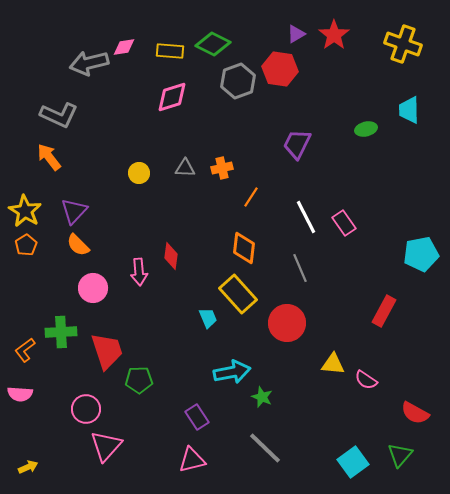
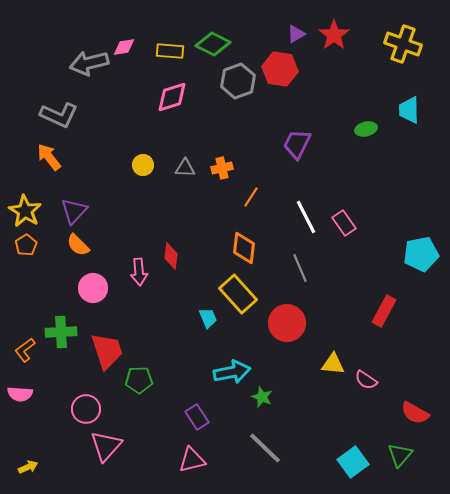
yellow circle at (139, 173): moved 4 px right, 8 px up
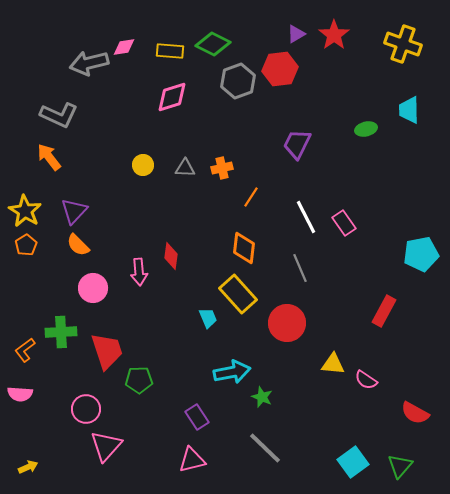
red hexagon at (280, 69): rotated 16 degrees counterclockwise
green triangle at (400, 455): moved 11 px down
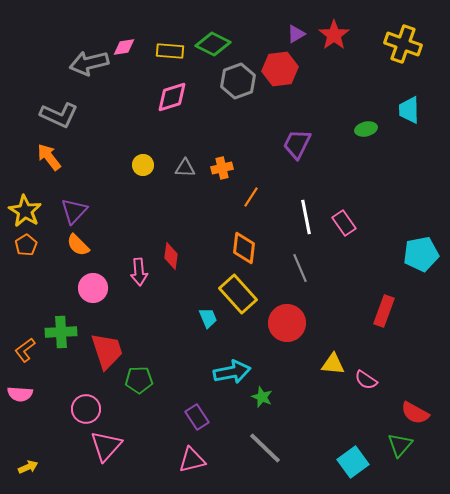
white line at (306, 217): rotated 16 degrees clockwise
red rectangle at (384, 311): rotated 8 degrees counterclockwise
green triangle at (400, 466): moved 21 px up
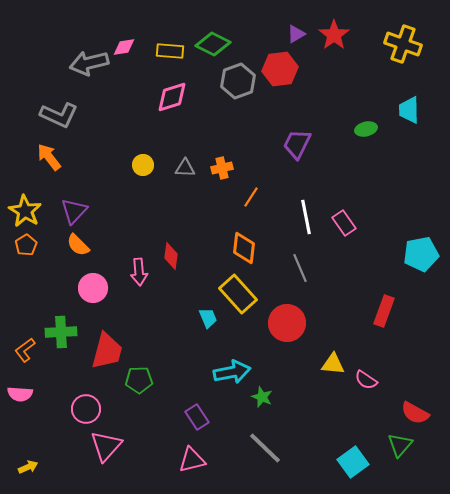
red trapezoid at (107, 351): rotated 33 degrees clockwise
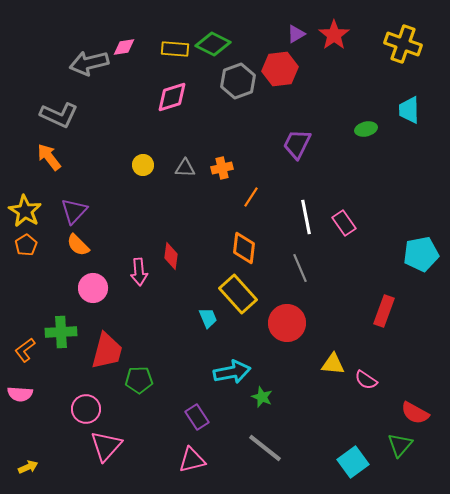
yellow rectangle at (170, 51): moved 5 px right, 2 px up
gray line at (265, 448): rotated 6 degrees counterclockwise
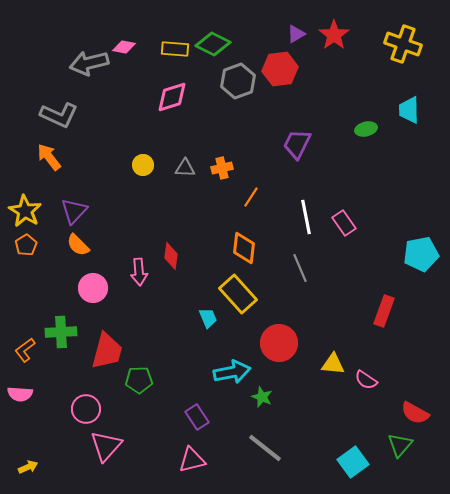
pink diamond at (124, 47): rotated 20 degrees clockwise
red circle at (287, 323): moved 8 px left, 20 px down
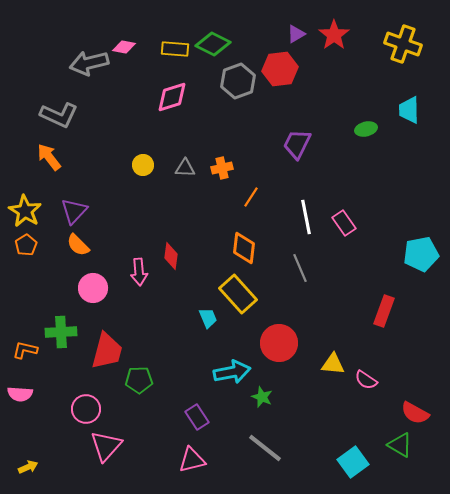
orange L-shape at (25, 350): rotated 50 degrees clockwise
green triangle at (400, 445): rotated 40 degrees counterclockwise
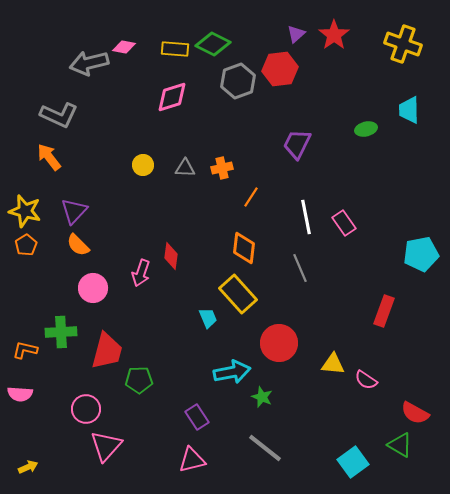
purple triangle at (296, 34): rotated 12 degrees counterclockwise
yellow star at (25, 211): rotated 16 degrees counterclockwise
pink arrow at (139, 272): moved 2 px right, 1 px down; rotated 24 degrees clockwise
